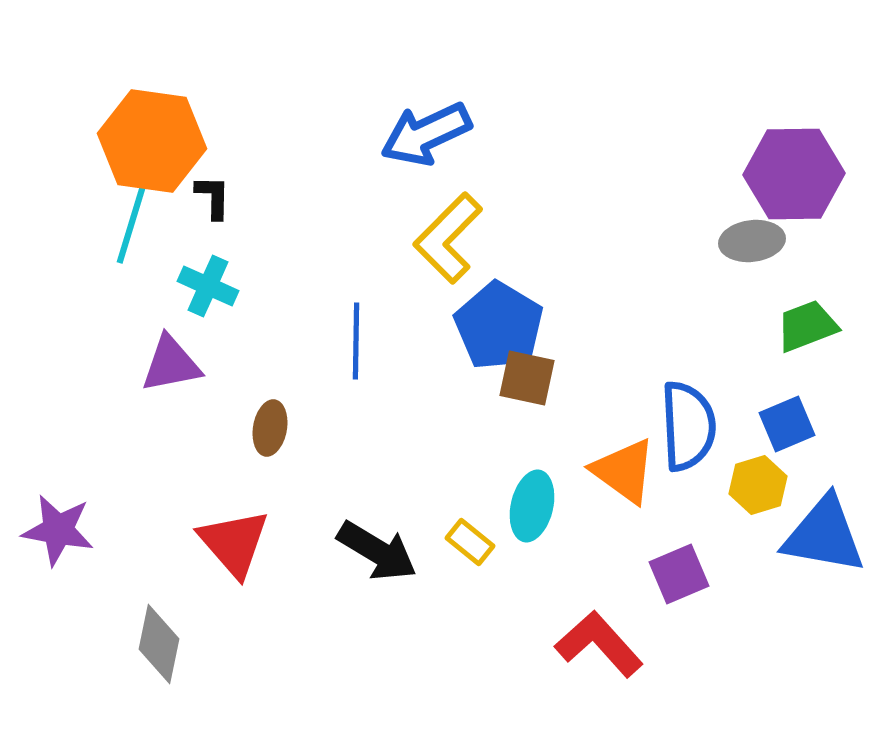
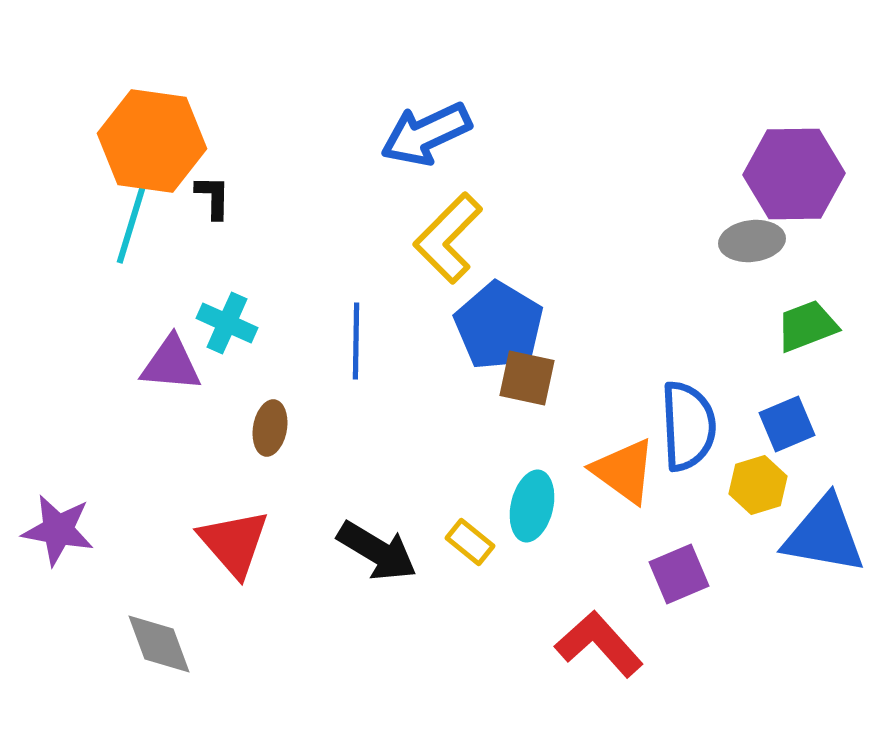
cyan cross: moved 19 px right, 37 px down
purple triangle: rotated 16 degrees clockwise
gray diamond: rotated 32 degrees counterclockwise
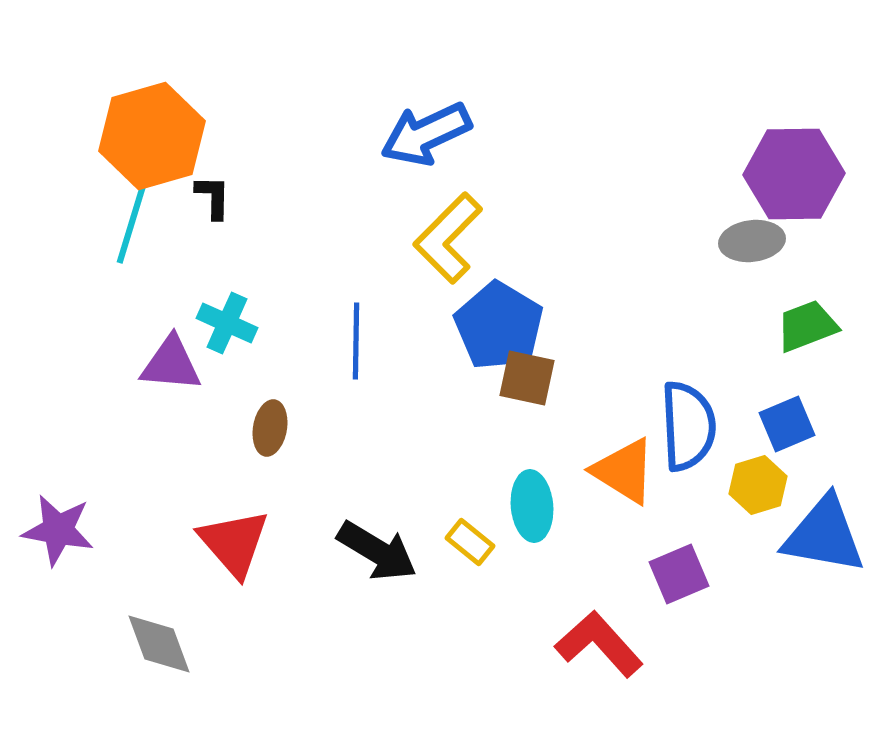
orange hexagon: moved 5 px up; rotated 24 degrees counterclockwise
orange triangle: rotated 4 degrees counterclockwise
cyan ellipse: rotated 18 degrees counterclockwise
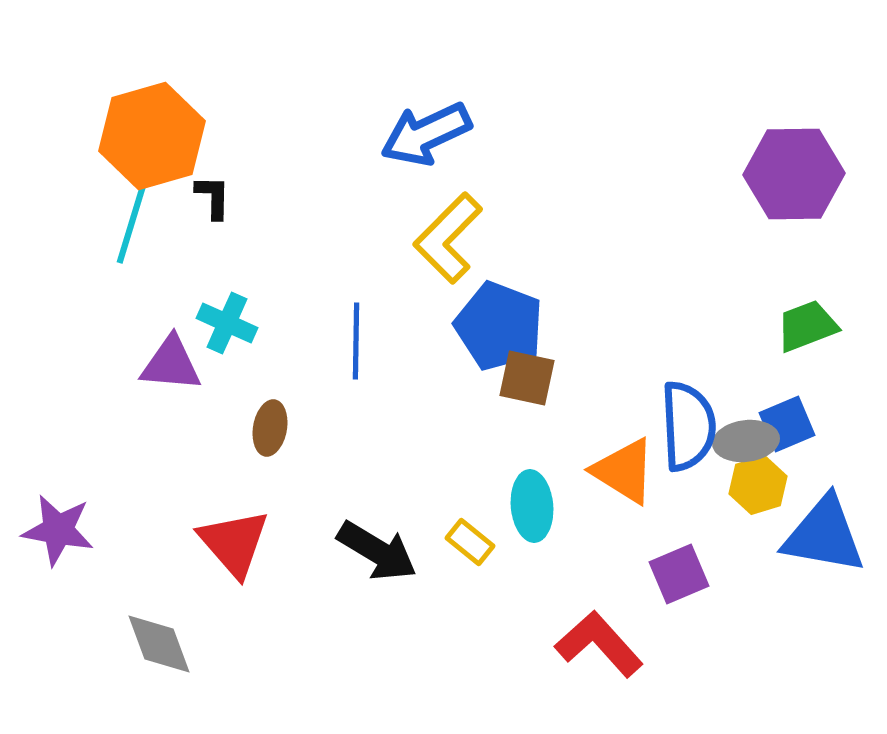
gray ellipse: moved 6 px left, 200 px down
blue pentagon: rotated 10 degrees counterclockwise
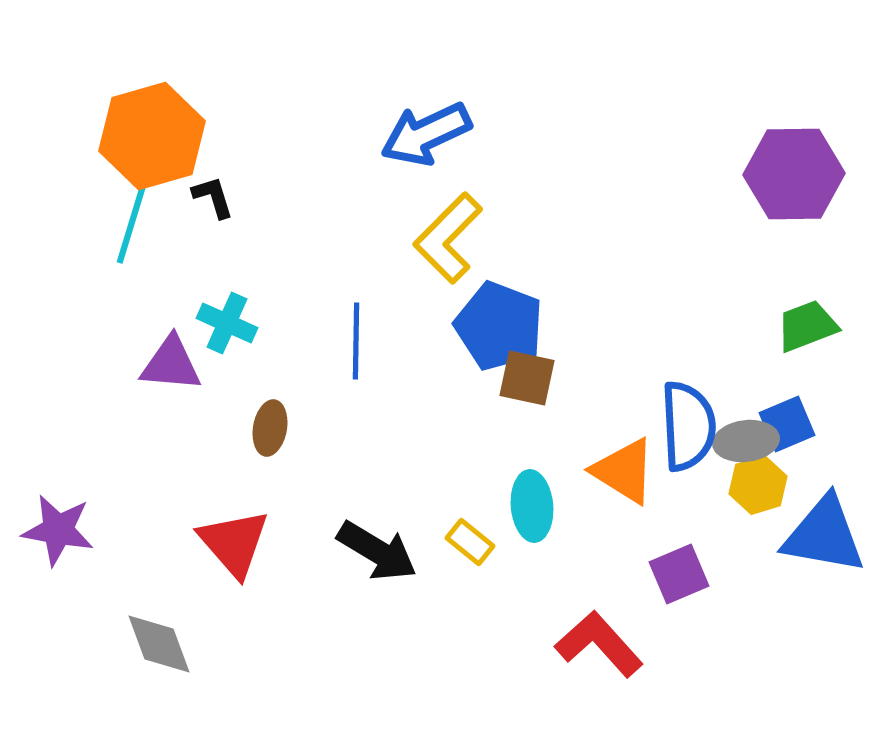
black L-shape: rotated 18 degrees counterclockwise
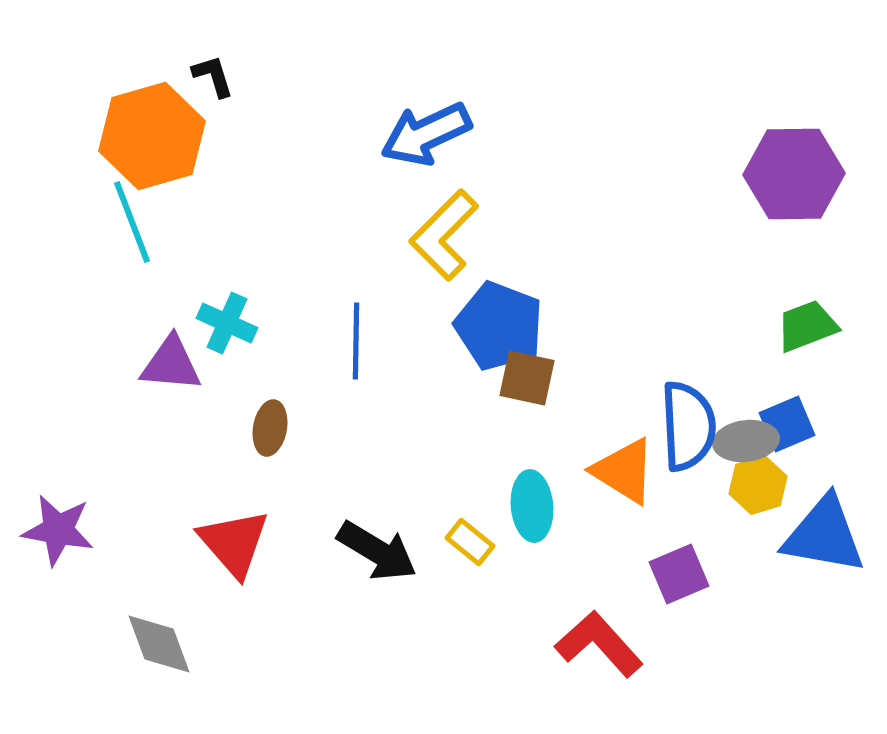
black L-shape: moved 121 px up
cyan line: rotated 38 degrees counterclockwise
yellow L-shape: moved 4 px left, 3 px up
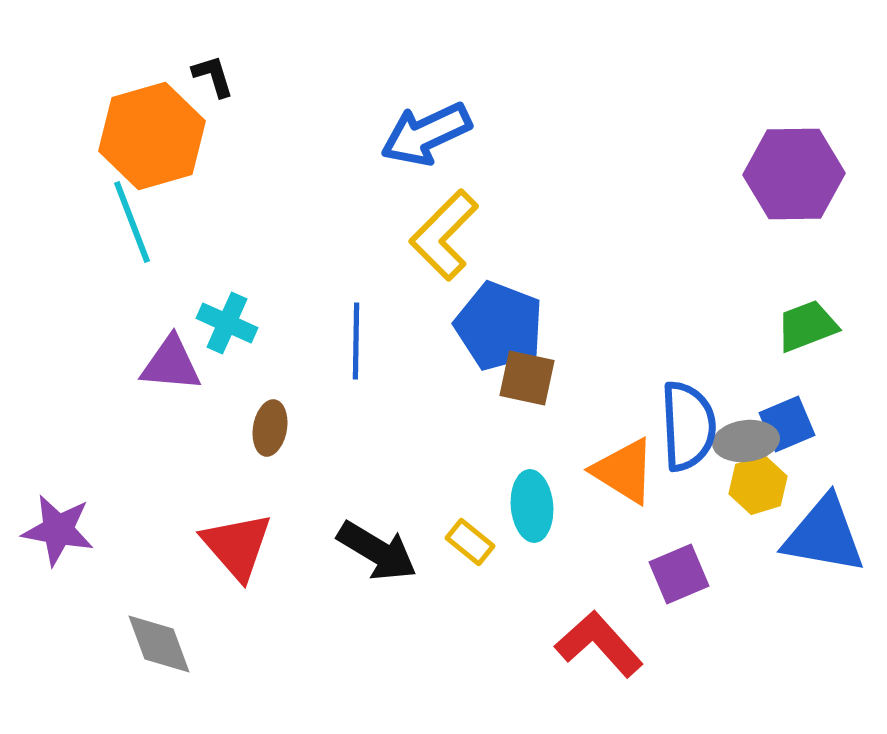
red triangle: moved 3 px right, 3 px down
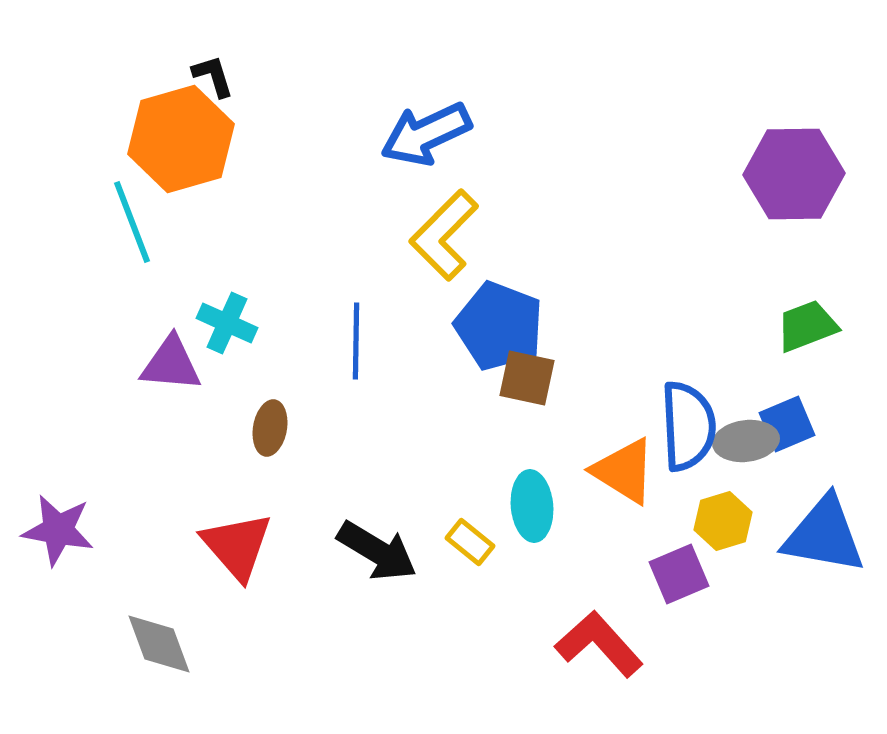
orange hexagon: moved 29 px right, 3 px down
yellow hexagon: moved 35 px left, 36 px down
